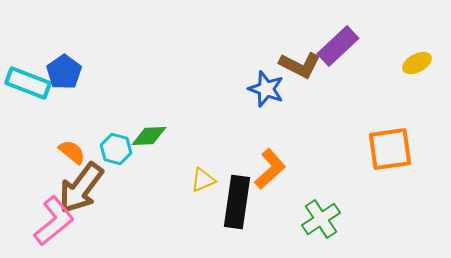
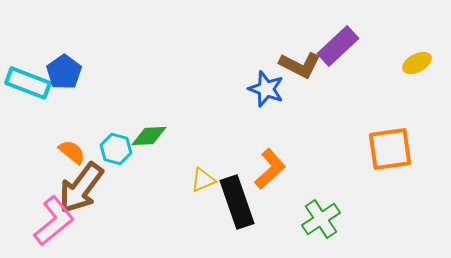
black rectangle: rotated 27 degrees counterclockwise
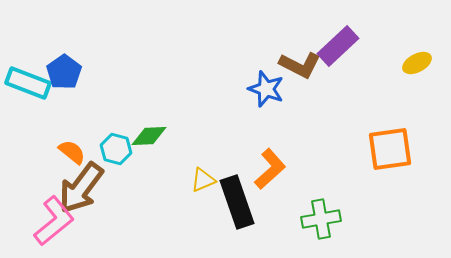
green cross: rotated 24 degrees clockwise
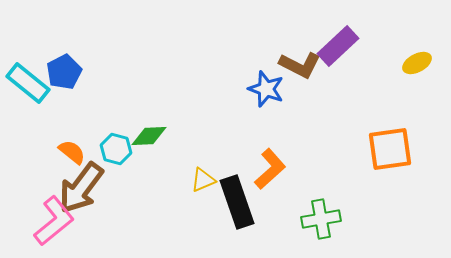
blue pentagon: rotated 8 degrees clockwise
cyan rectangle: rotated 18 degrees clockwise
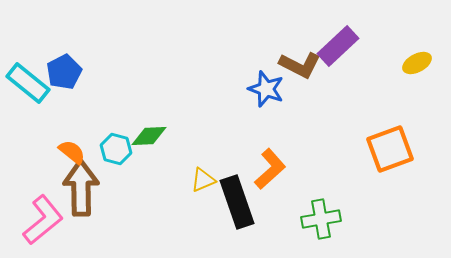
orange square: rotated 12 degrees counterclockwise
brown arrow: rotated 142 degrees clockwise
pink L-shape: moved 11 px left, 1 px up
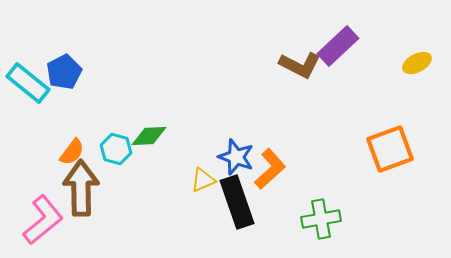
blue star: moved 30 px left, 68 px down
orange semicircle: rotated 88 degrees clockwise
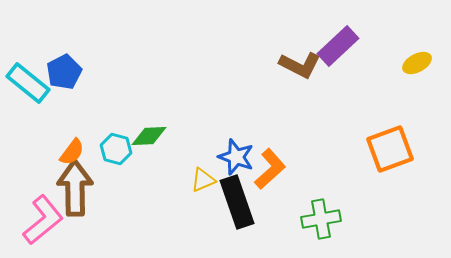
brown arrow: moved 6 px left
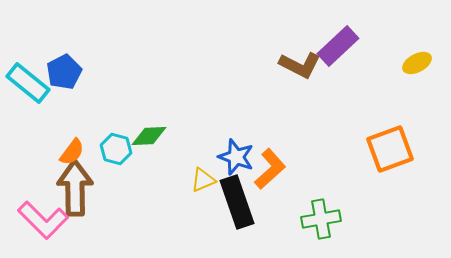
pink L-shape: rotated 84 degrees clockwise
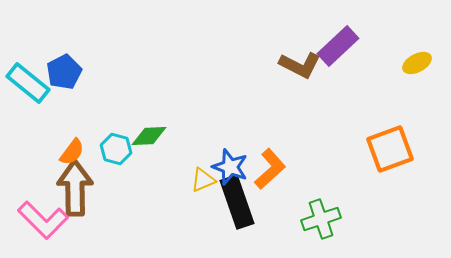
blue star: moved 6 px left, 10 px down
green cross: rotated 9 degrees counterclockwise
